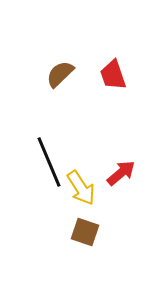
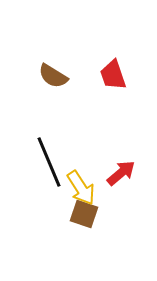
brown semicircle: moved 7 px left, 2 px down; rotated 104 degrees counterclockwise
brown square: moved 1 px left, 18 px up
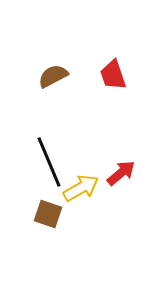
brown semicircle: rotated 120 degrees clockwise
yellow arrow: rotated 87 degrees counterclockwise
brown square: moved 36 px left
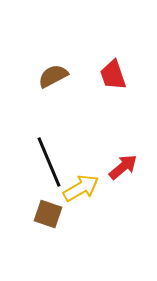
red arrow: moved 2 px right, 6 px up
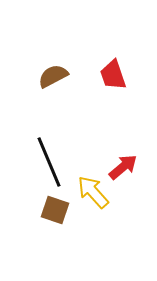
yellow arrow: moved 12 px right, 4 px down; rotated 102 degrees counterclockwise
brown square: moved 7 px right, 4 px up
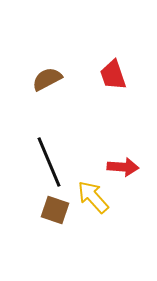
brown semicircle: moved 6 px left, 3 px down
red arrow: rotated 44 degrees clockwise
yellow arrow: moved 5 px down
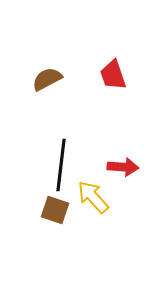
black line: moved 12 px right, 3 px down; rotated 30 degrees clockwise
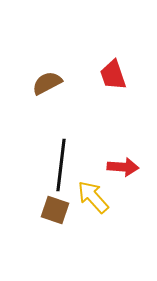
brown semicircle: moved 4 px down
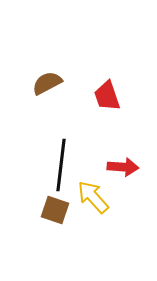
red trapezoid: moved 6 px left, 21 px down
